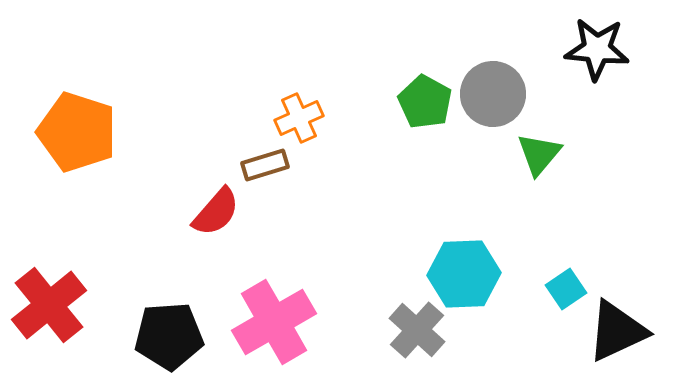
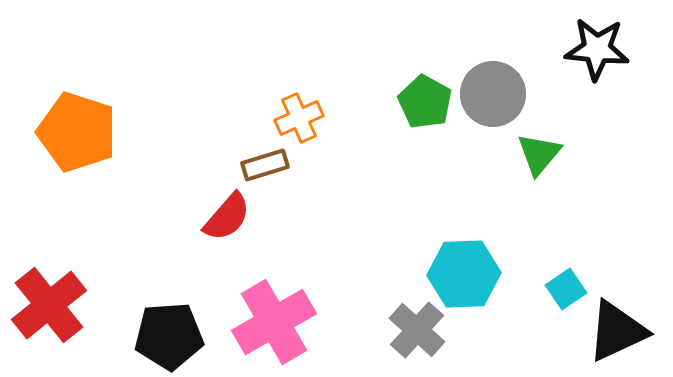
red semicircle: moved 11 px right, 5 px down
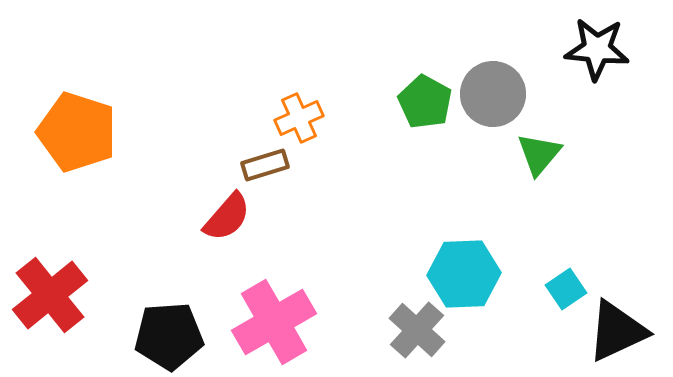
red cross: moved 1 px right, 10 px up
